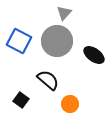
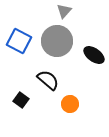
gray triangle: moved 2 px up
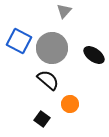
gray circle: moved 5 px left, 7 px down
black square: moved 21 px right, 19 px down
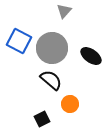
black ellipse: moved 3 px left, 1 px down
black semicircle: moved 3 px right
black square: rotated 28 degrees clockwise
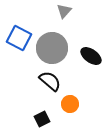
blue square: moved 3 px up
black semicircle: moved 1 px left, 1 px down
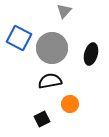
black ellipse: moved 2 px up; rotated 70 degrees clockwise
black semicircle: rotated 50 degrees counterclockwise
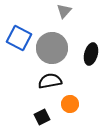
black square: moved 2 px up
